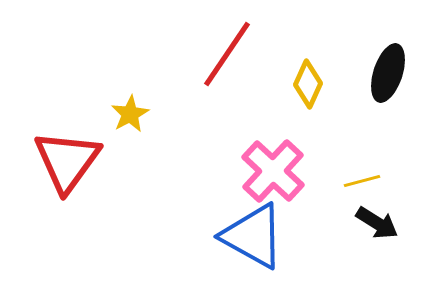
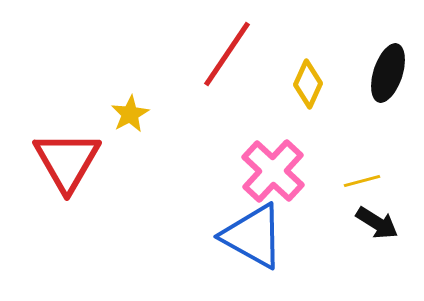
red triangle: rotated 6 degrees counterclockwise
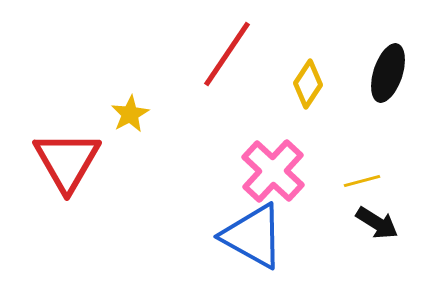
yellow diamond: rotated 9 degrees clockwise
